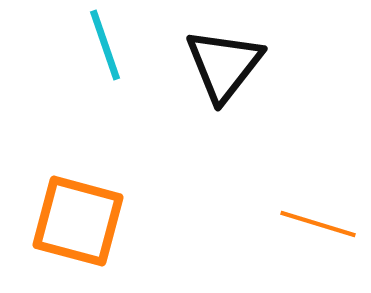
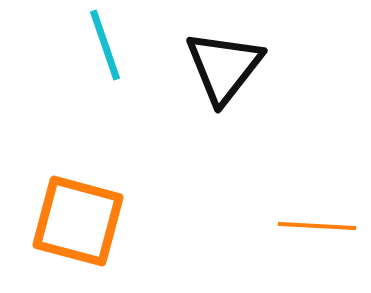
black triangle: moved 2 px down
orange line: moved 1 px left, 2 px down; rotated 14 degrees counterclockwise
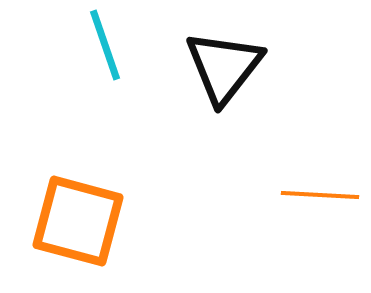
orange line: moved 3 px right, 31 px up
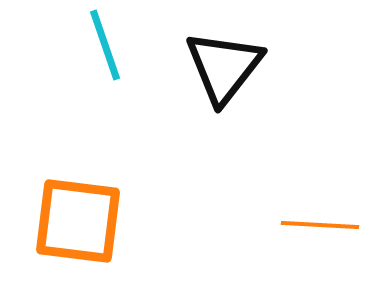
orange line: moved 30 px down
orange square: rotated 8 degrees counterclockwise
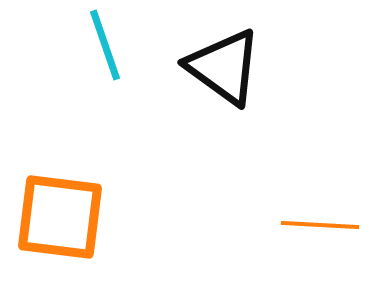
black triangle: rotated 32 degrees counterclockwise
orange square: moved 18 px left, 4 px up
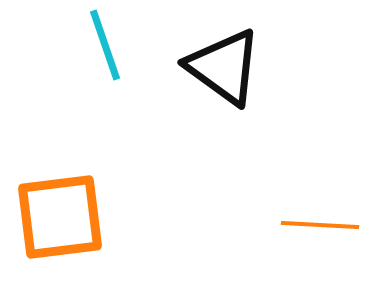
orange square: rotated 14 degrees counterclockwise
